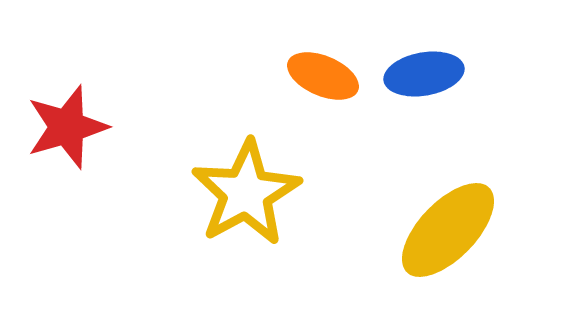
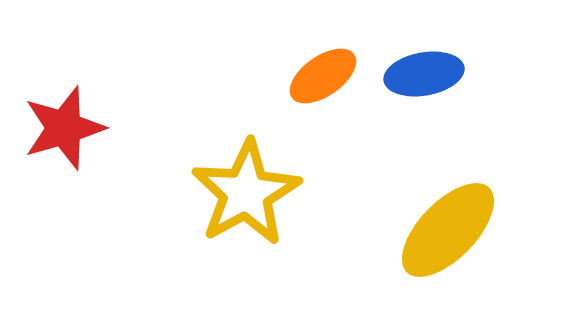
orange ellipse: rotated 58 degrees counterclockwise
red star: moved 3 px left, 1 px down
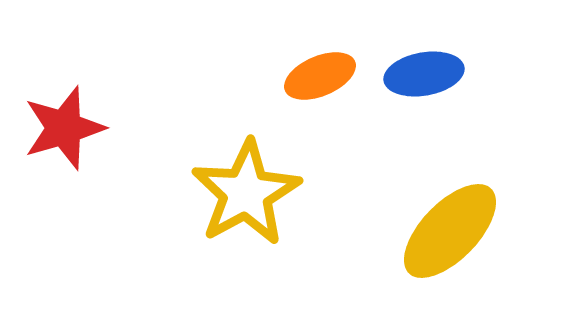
orange ellipse: moved 3 px left; rotated 12 degrees clockwise
yellow ellipse: moved 2 px right, 1 px down
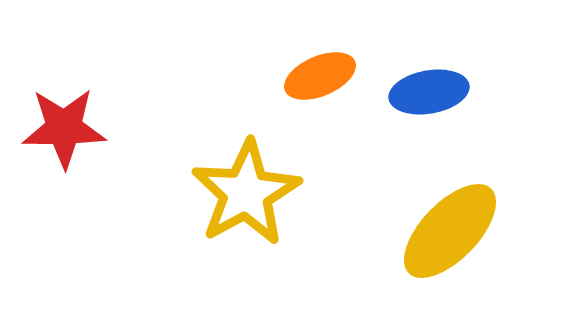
blue ellipse: moved 5 px right, 18 px down
red star: rotated 16 degrees clockwise
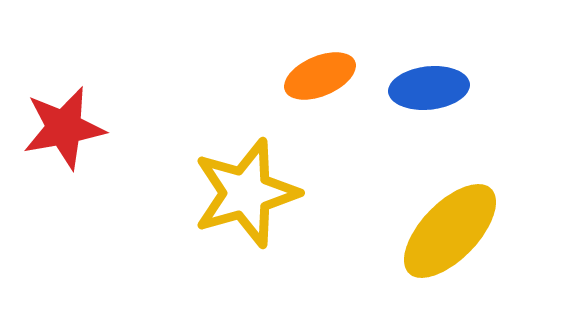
blue ellipse: moved 4 px up; rotated 4 degrees clockwise
red star: rotated 10 degrees counterclockwise
yellow star: rotated 13 degrees clockwise
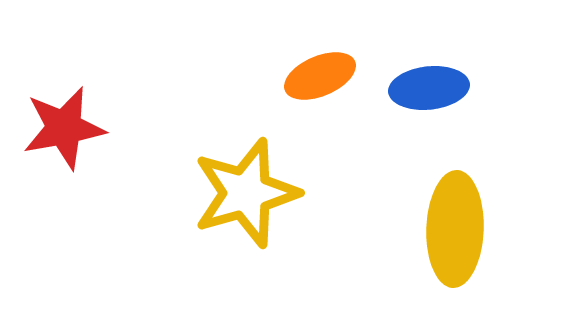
yellow ellipse: moved 5 px right, 2 px up; rotated 42 degrees counterclockwise
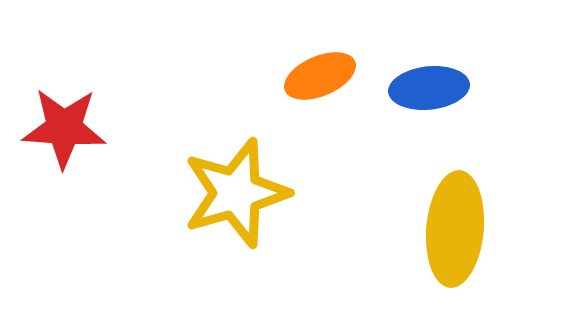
red star: rotated 14 degrees clockwise
yellow star: moved 10 px left
yellow ellipse: rotated 3 degrees clockwise
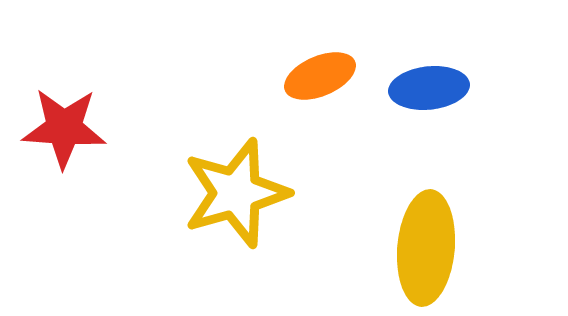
yellow ellipse: moved 29 px left, 19 px down
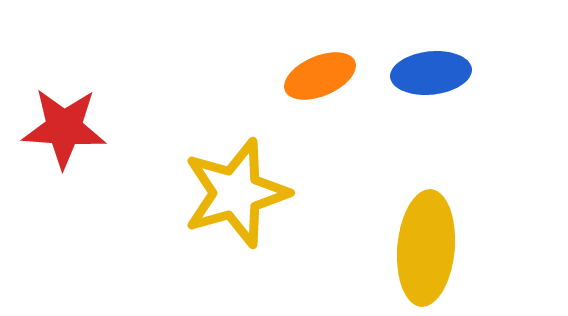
blue ellipse: moved 2 px right, 15 px up
